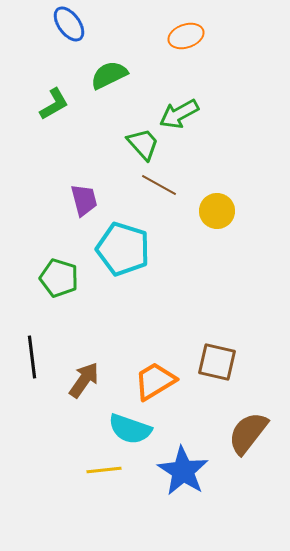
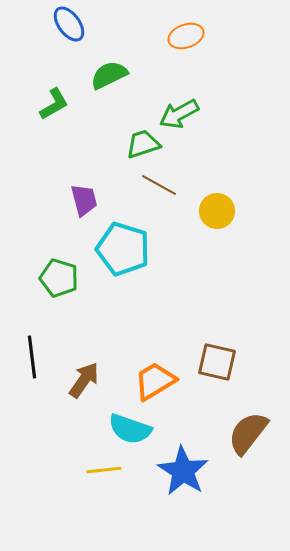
green trapezoid: rotated 66 degrees counterclockwise
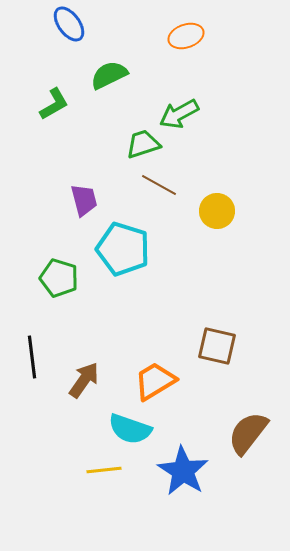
brown square: moved 16 px up
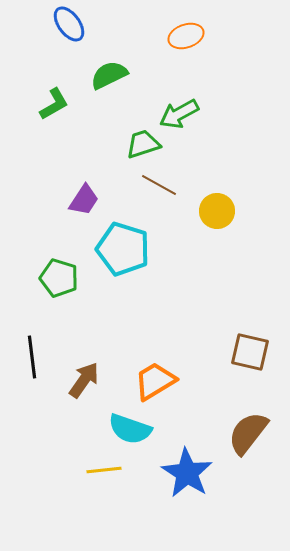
purple trapezoid: rotated 48 degrees clockwise
brown square: moved 33 px right, 6 px down
blue star: moved 4 px right, 2 px down
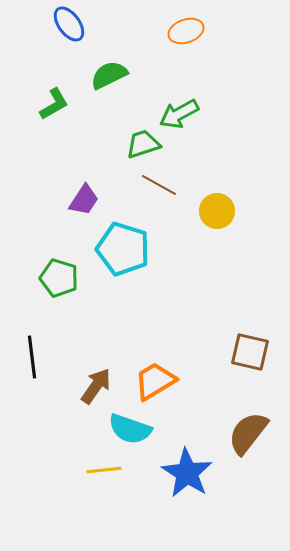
orange ellipse: moved 5 px up
brown arrow: moved 12 px right, 6 px down
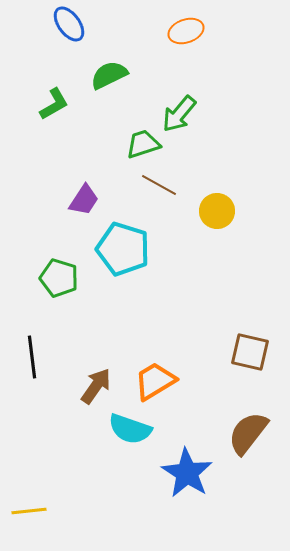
green arrow: rotated 21 degrees counterclockwise
yellow line: moved 75 px left, 41 px down
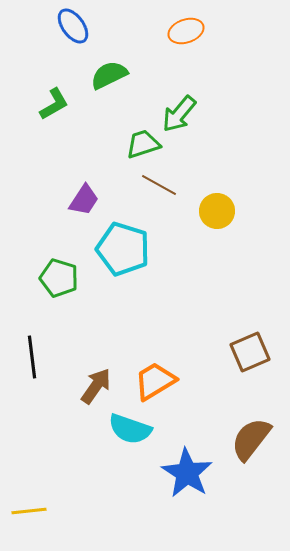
blue ellipse: moved 4 px right, 2 px down
brown square: rotated 36 degrees counterclockwise
brown semicircle: moved 3 px right, 6 px down
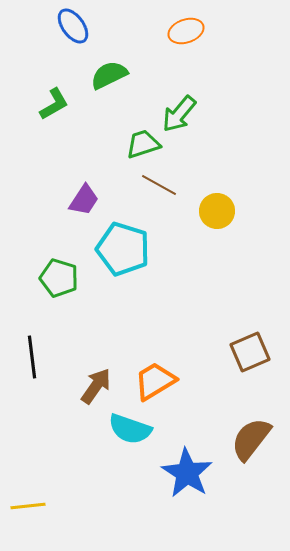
yellow line: moved 1 px left, 5 px up
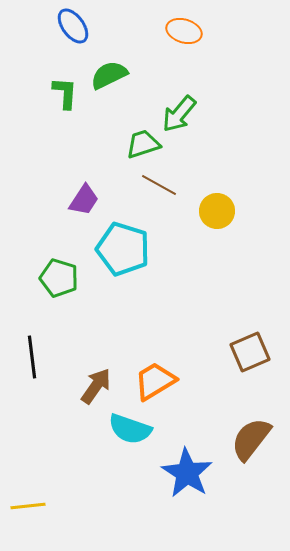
orange ellipse: moved 2 px left; rotated 36 degrees clockwise
green L-shape: moved 11 px right, 11 px up; rotated 56 degrees counterclockwise
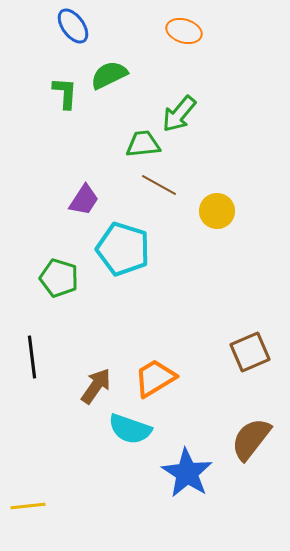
green trapezoid: rotated 12 degrees clockwise
orange trapezoid: moved 3 px up
